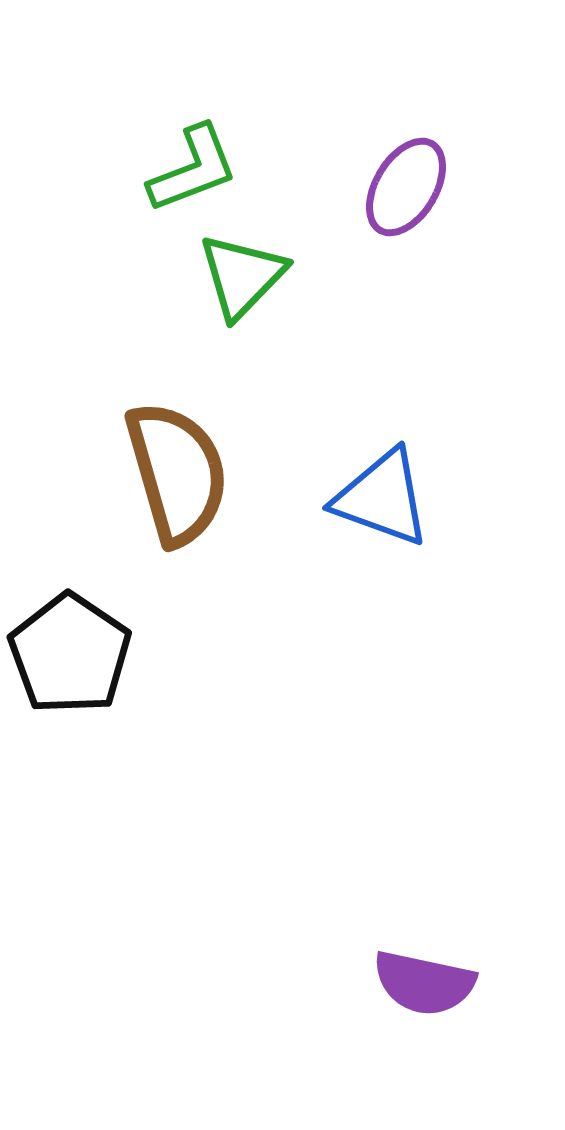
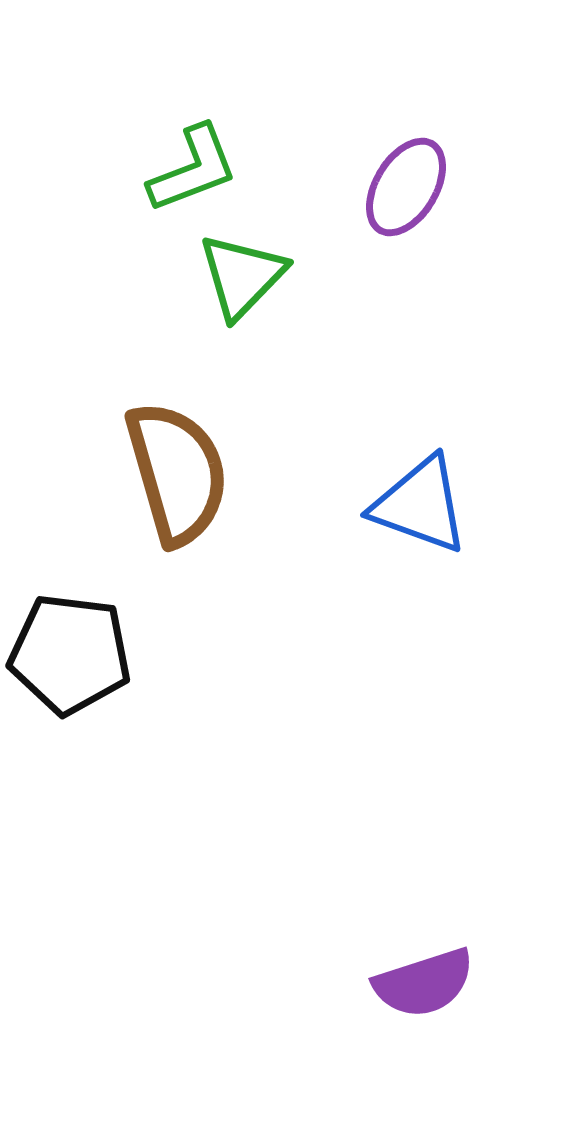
blue triangle: moved 38 px right, 7 px down
black pentagon: rotated 27 degrees counterclockwise
purple semicircle: rotated 30 degrees counterclockwise
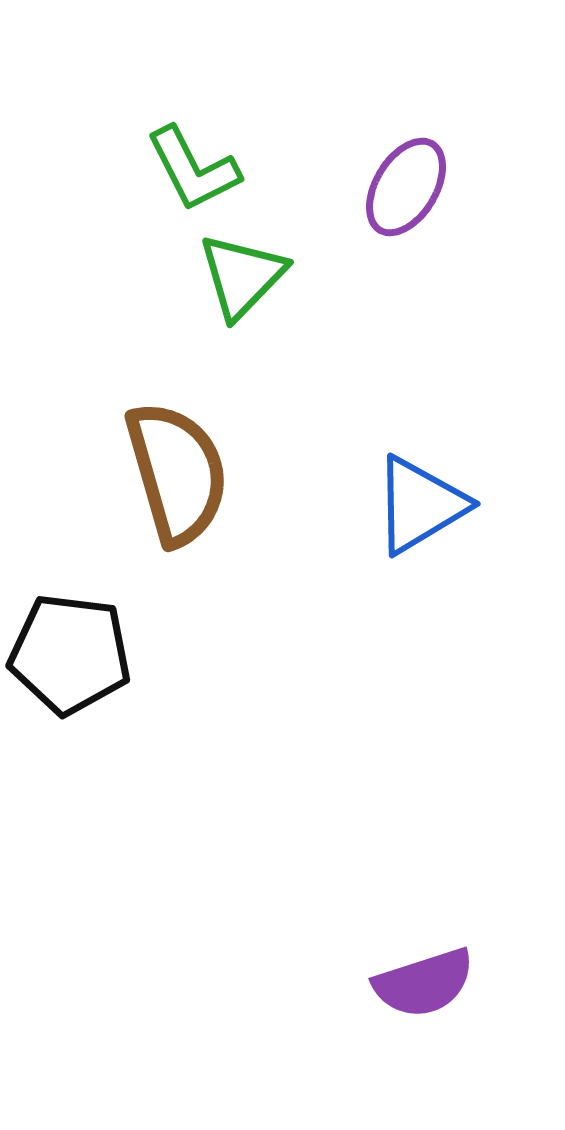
green L-shape: rotated 84 degrees clockwise
blue triangle: rotated 51 degrees counterclockwise
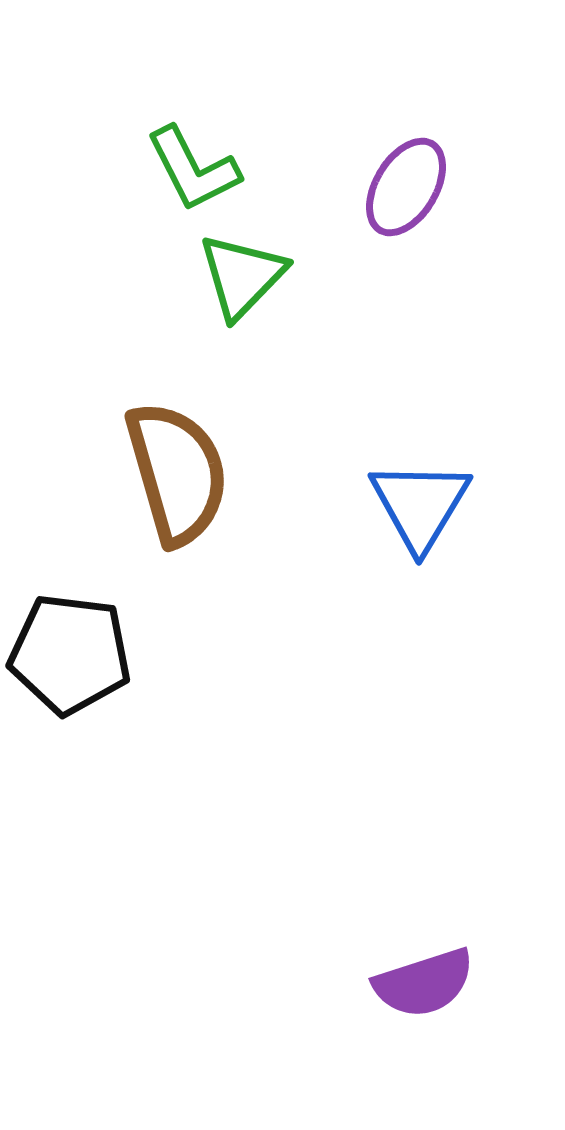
blue triangle: rotated 28 degrees counterclockwise
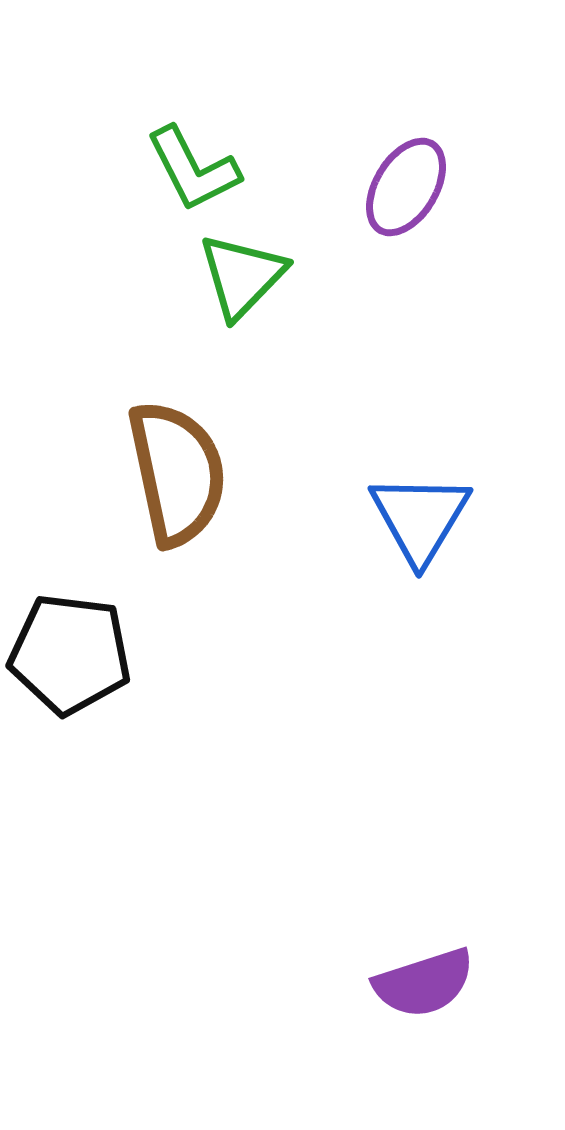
brown semicircle: rotated 4 degrees clockwise
blue triangle: moved 13 px down
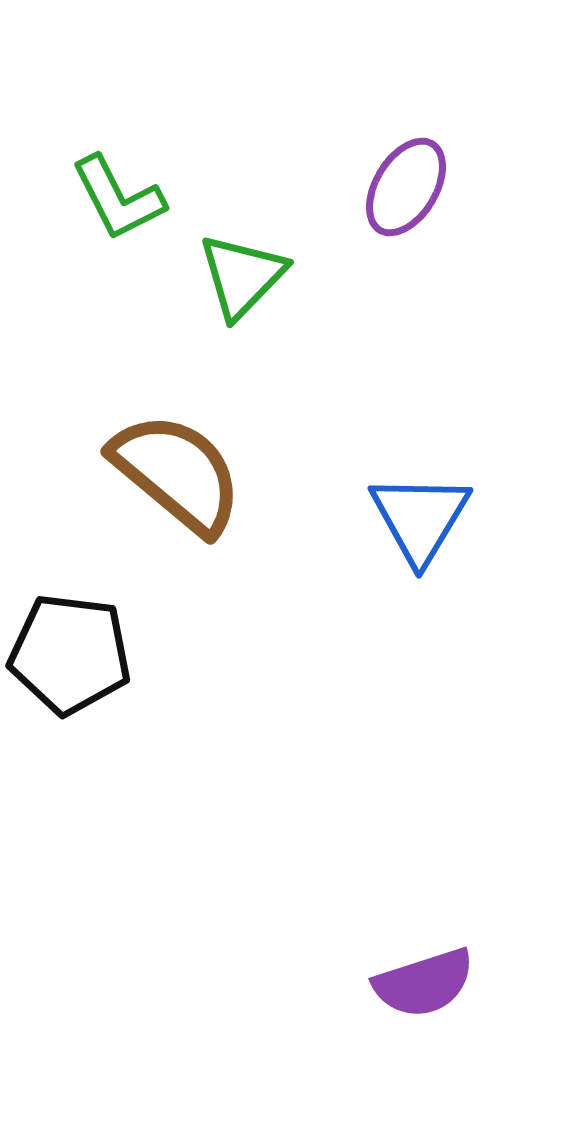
green L-shape: moved 75 px left, 29 px down
brown semicircle: rotated 38 degrees counterclockwise
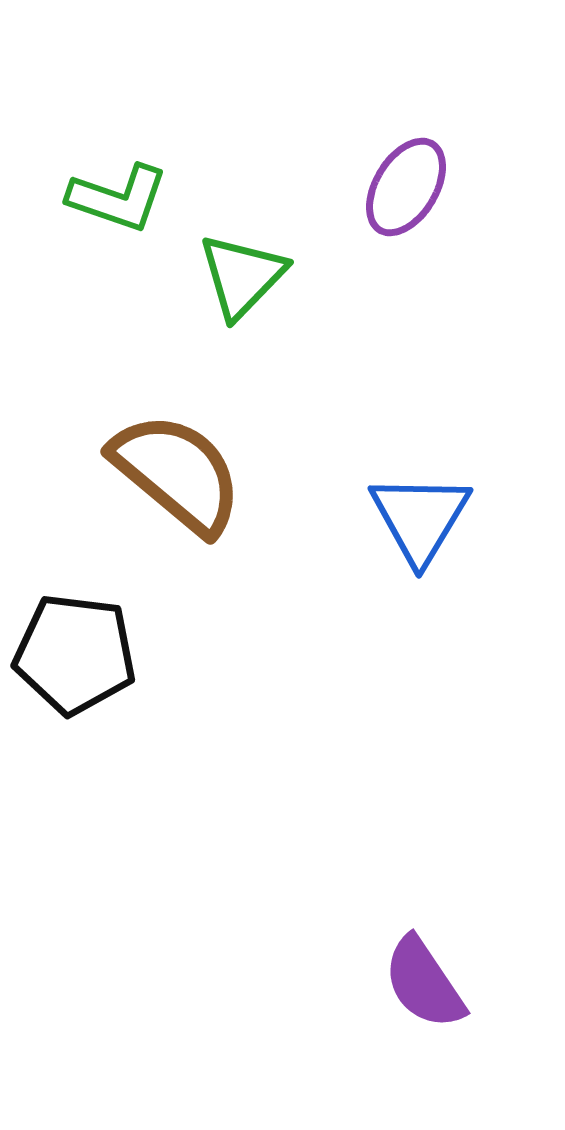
green L-shape: rotated 44 degrees counterclockwise
black pentagon: moved 5 px right
purple semicircle: rotated 74 degrees clockwise
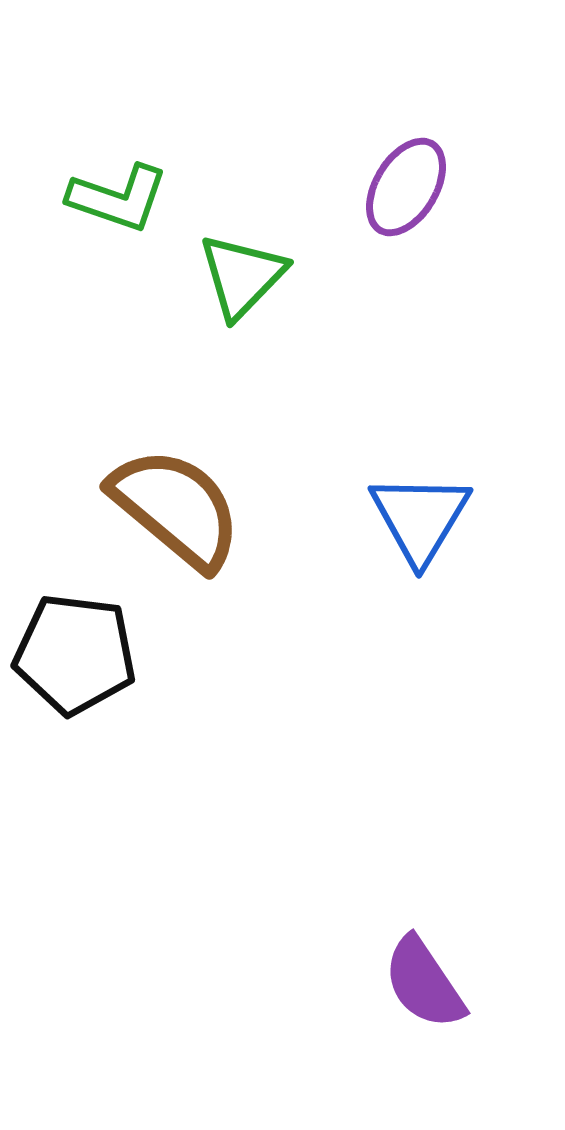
brown semicircle: moved 1 px left, 35 px down
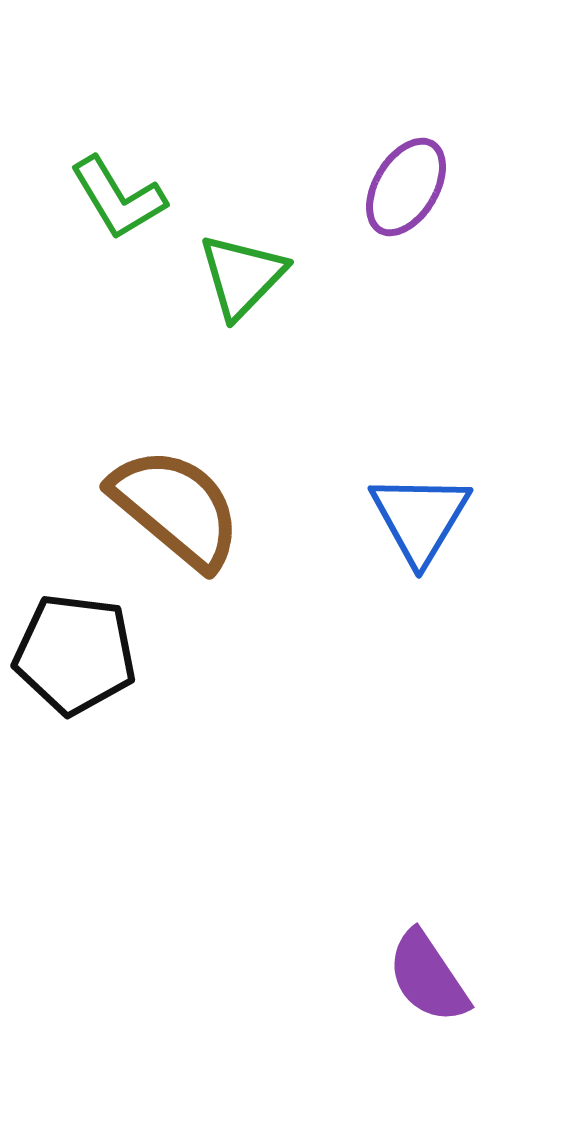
green L-shape: rotated 40 degrees clockwise
purple semicircle: moved 4 px right, 6 px up
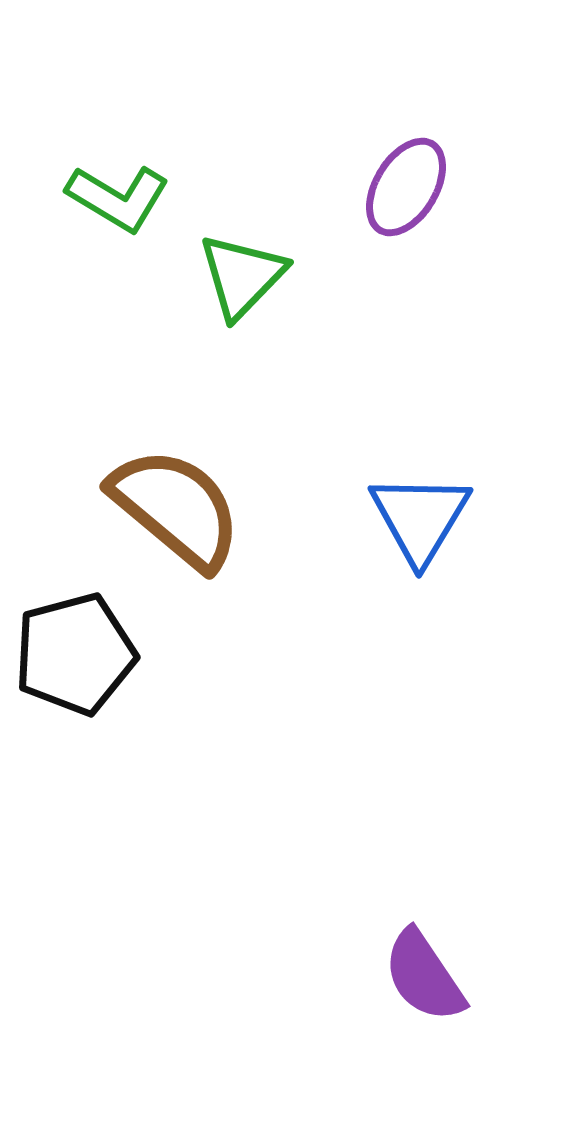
green L-shape: rotated 28 degrees counterclockwise
black pentagon: rotated 22 degrees counterclockwise
purple semicircle: moved 4 px left, 1 px up
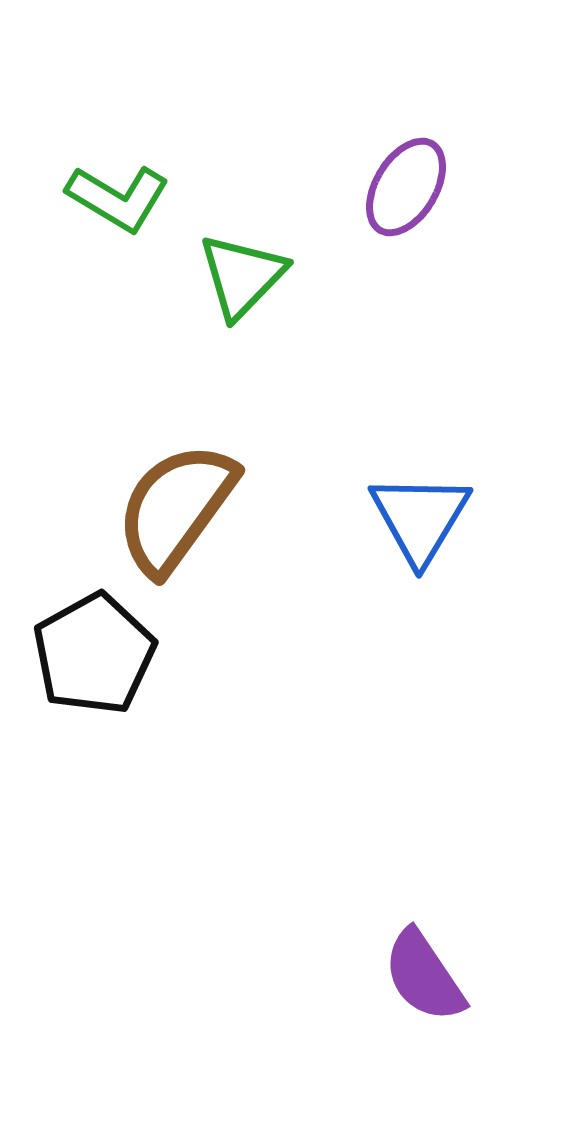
brown semicircle: rotated 94 degrees counterclockwise
black pentagon: moved 19 px right; rotated 14 degrees counterclockwise
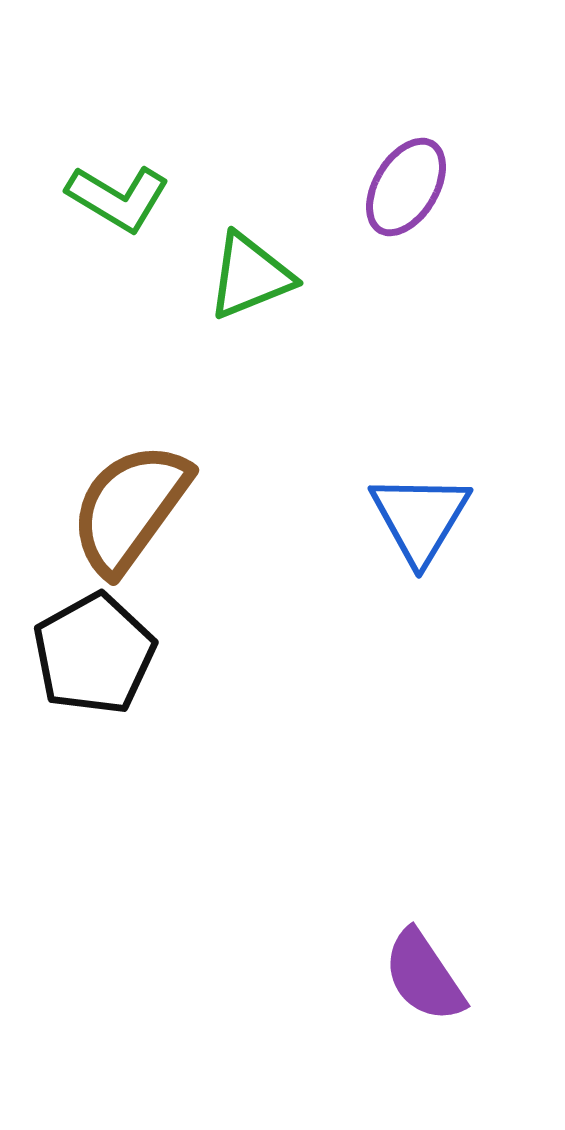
green triangle: moved 8 px right; rotated 24 degrees clockwise
brown semicircle: moved 46 px left
